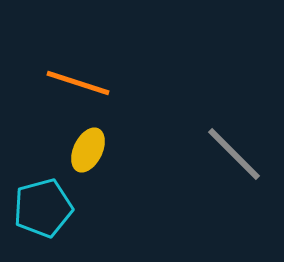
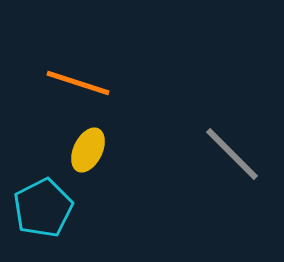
gray line: moved 2 px left
cyan pentagon: rotated 12 degrees counterclockwise
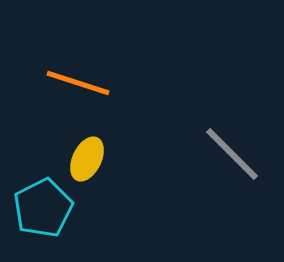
yellow ellipse: moved 1 px left, 9 px down
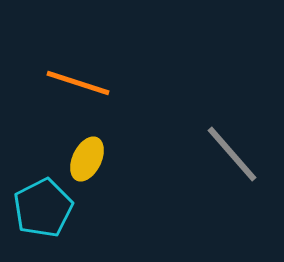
gray line: rotated 4 degrees clockwise
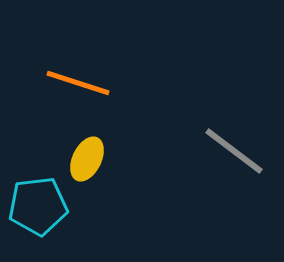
gray line: moved 2 px right, 3 px up; rotated 12 degrees counterclockwise
cyan pentagon: moved 5 px left, 2 px up; rotated 20 degrees clockwise
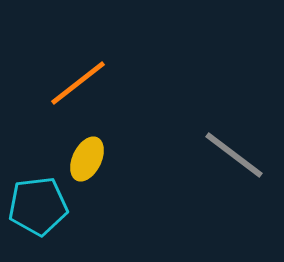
orange line: rotated 56 degrees counterclockwise
gray line: moved 4 px down
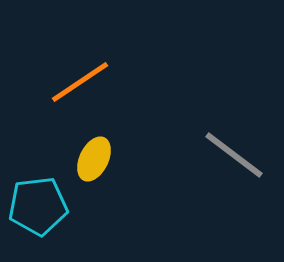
orange line: moved 2 px right, 1 px up; rotated 4 degrees clockwise
yellow ellipse: moved 7 px right
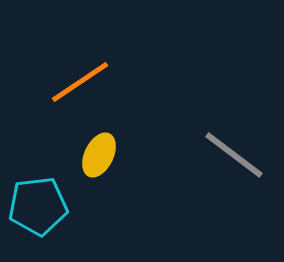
yellow ellipse: moved 5 px right, 4 px up
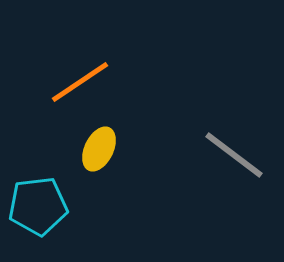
yellow ellipse: moved 6 px up
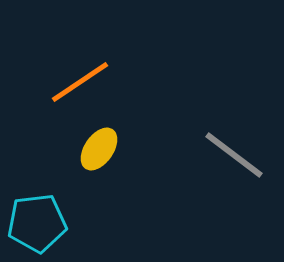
yellow ellipse: rotated 9 degrees clockwise
cyan pentagon: moved 1 px left, 17 px down
